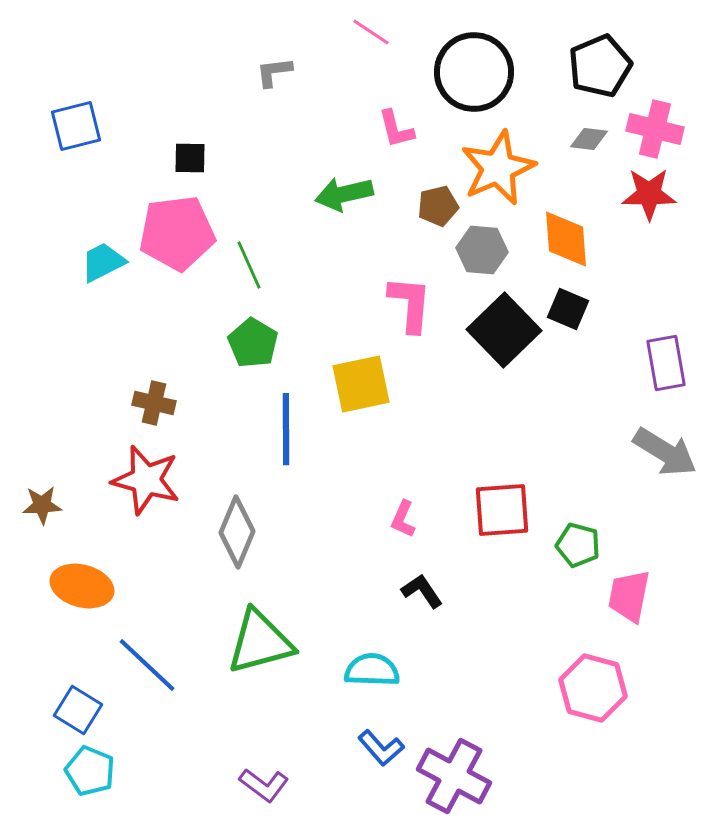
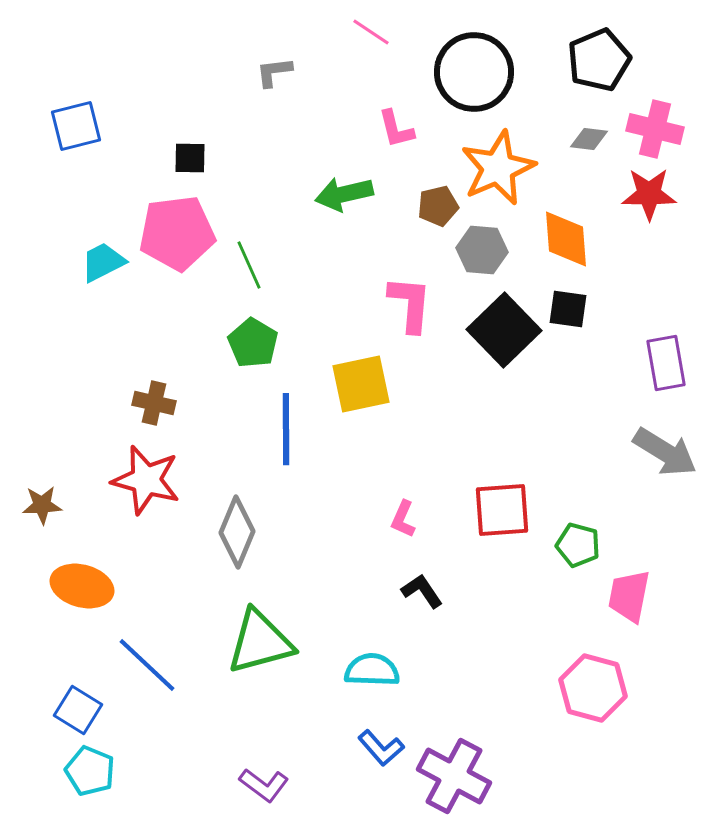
black pentagon at (600, 66): moved 1 px left, 6 px up
black square at (568, 309): rotated 15 degrees counterclockwise
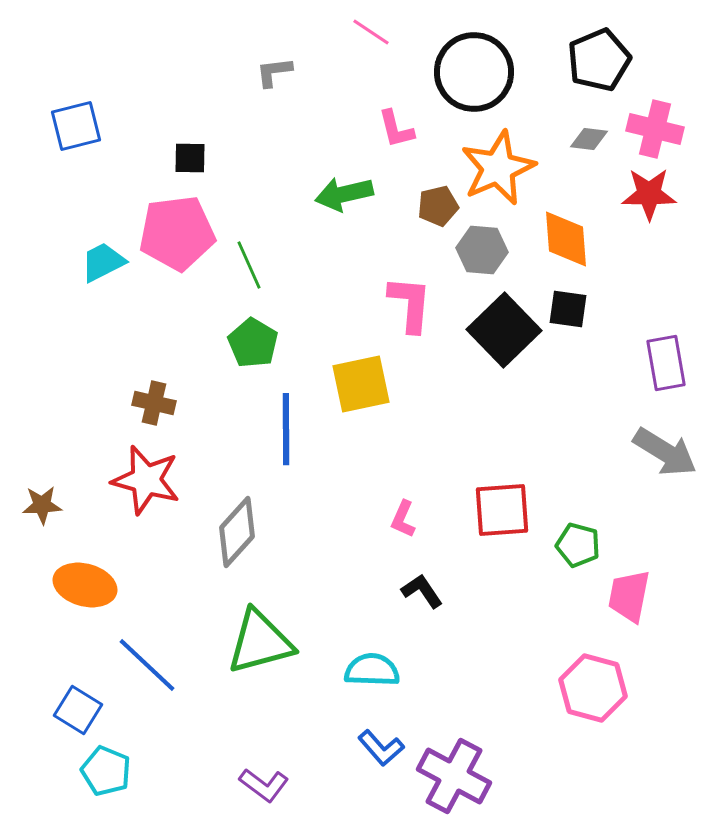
gray diamond at (237, 532): rotated 20 degrees clockwise
orange ellipse at (82, 586): moved 3 px right, 1 px up
cyan pentagon at (90, 771): moved 16 px right
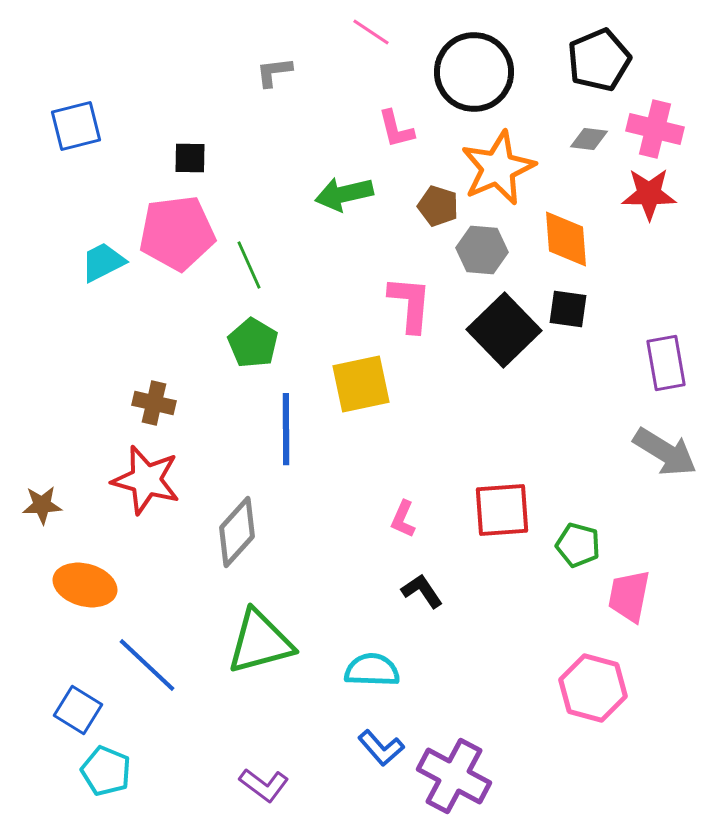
brown pentagon at (438, 206): rotated 30 degrees clockwise
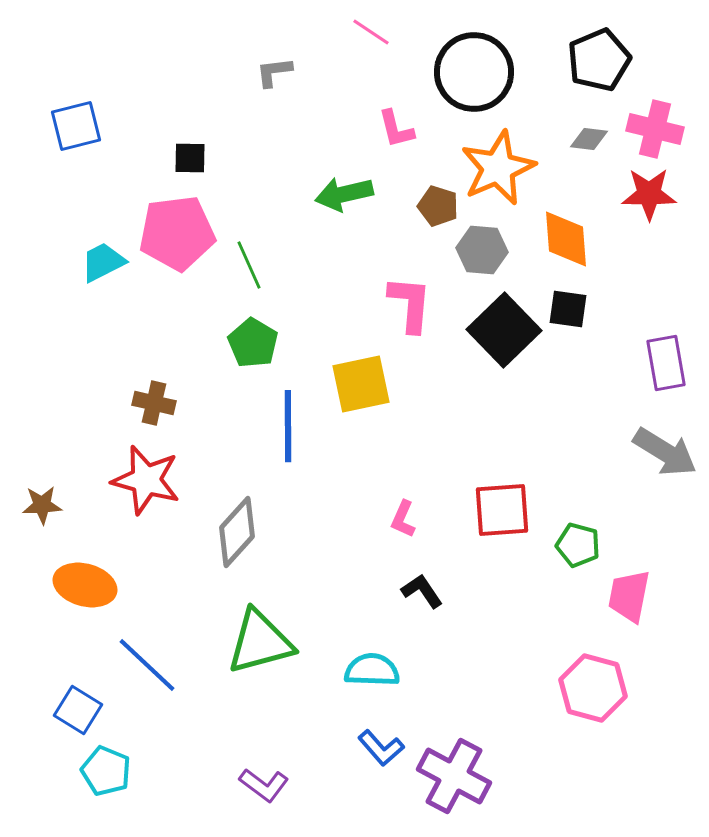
blue line at (286, 429): moved 2 px right, 3 px up
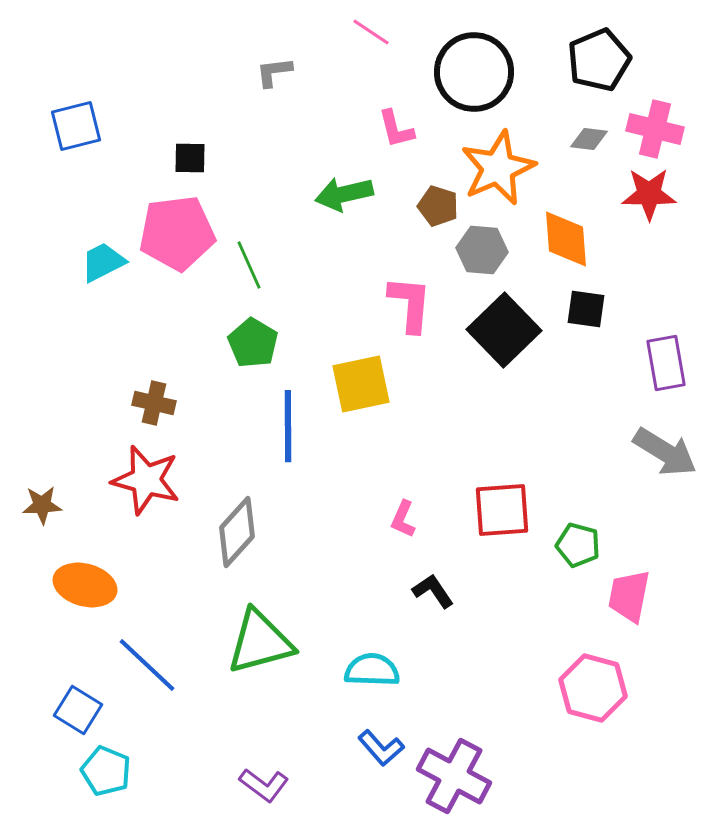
black square at (568, 309): moved 18 px right
black L-shape at (422, 591): moved 11 px right
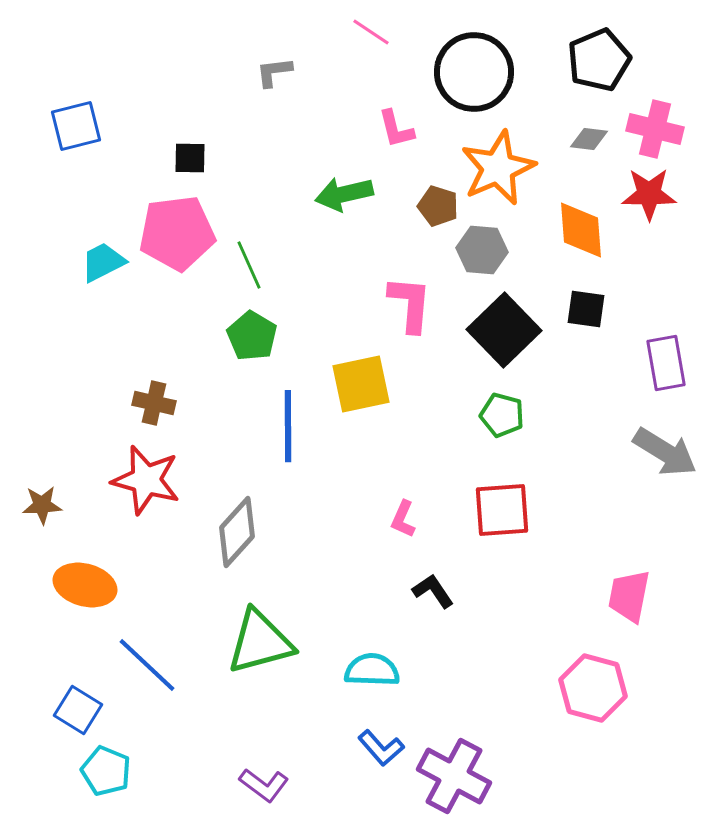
orange diamond at (566, 239): moved 15 px right, 9 px up
green pentagon at (253, 343): moved 1 px left, 7 px up
green pentagon at (578, 545): moved 76 px left, 130 px up
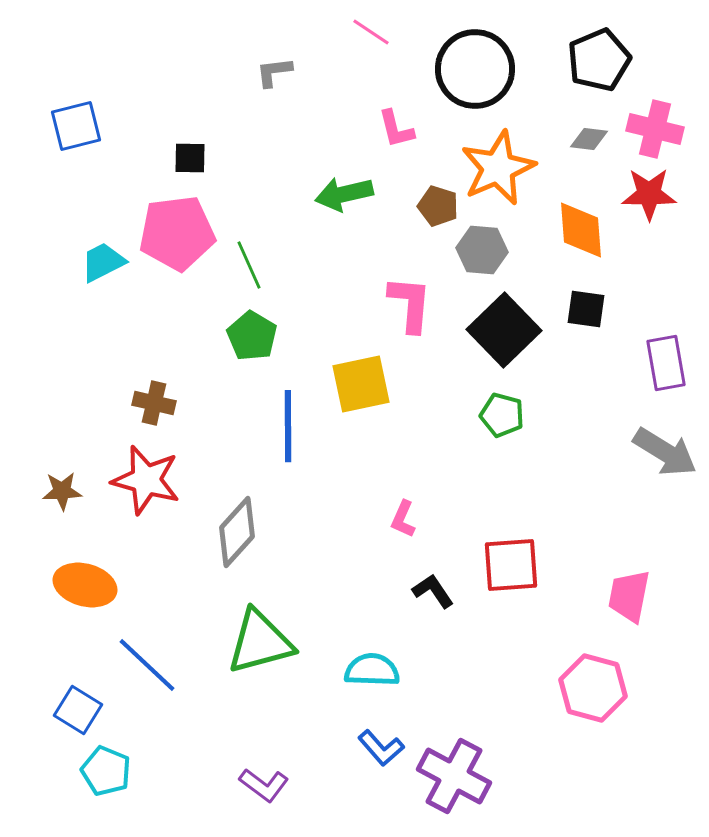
black circle at (474, 72): moved 1 px right, 3 px up
brown star at (42, 505): moved 20 px right, 14 px up
red square at (502, 510): moved 9 px right, 55 px down
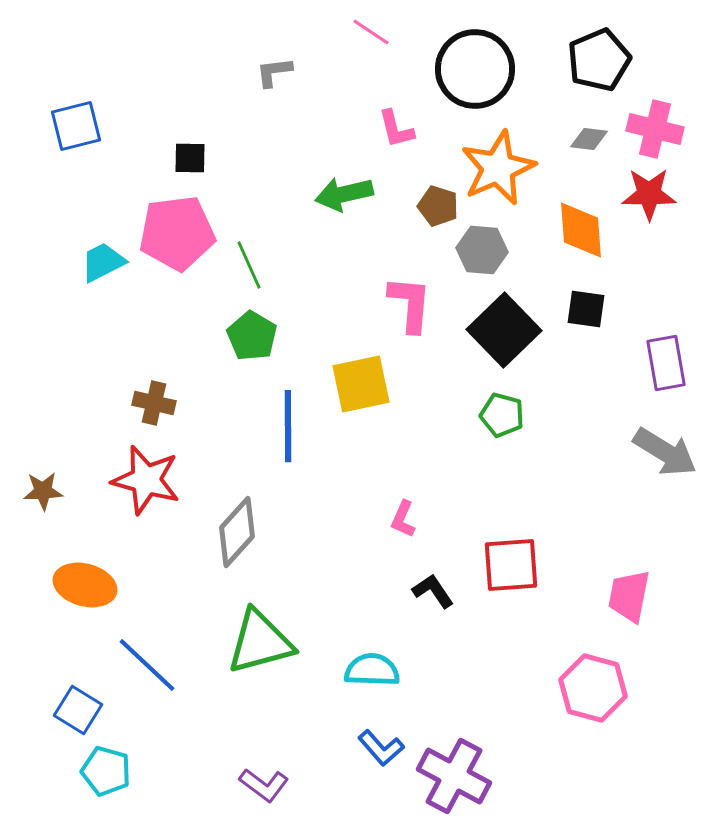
brown star at (62, 491): moved 19 px left
cyan pentagon at (106, 771): rotated 6 degrees counterclockwise
